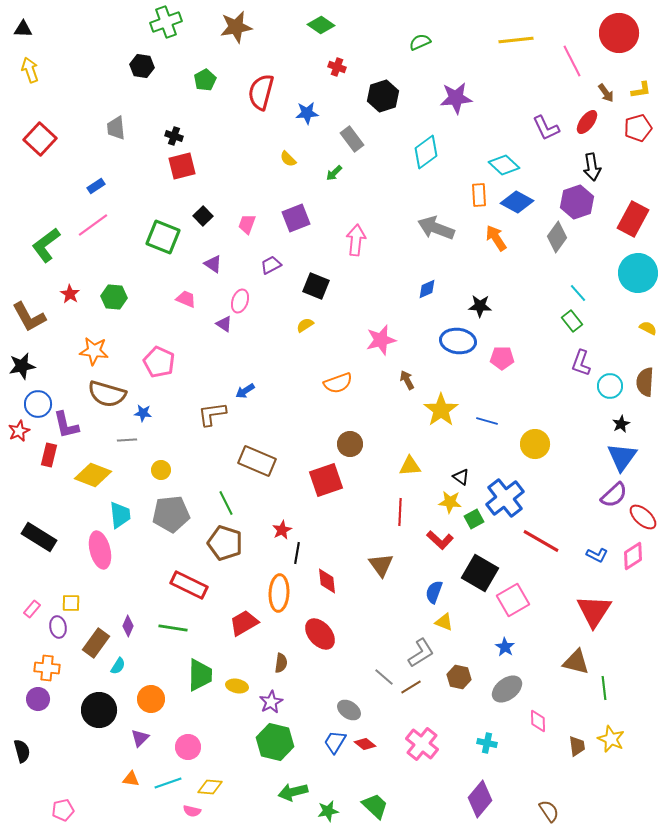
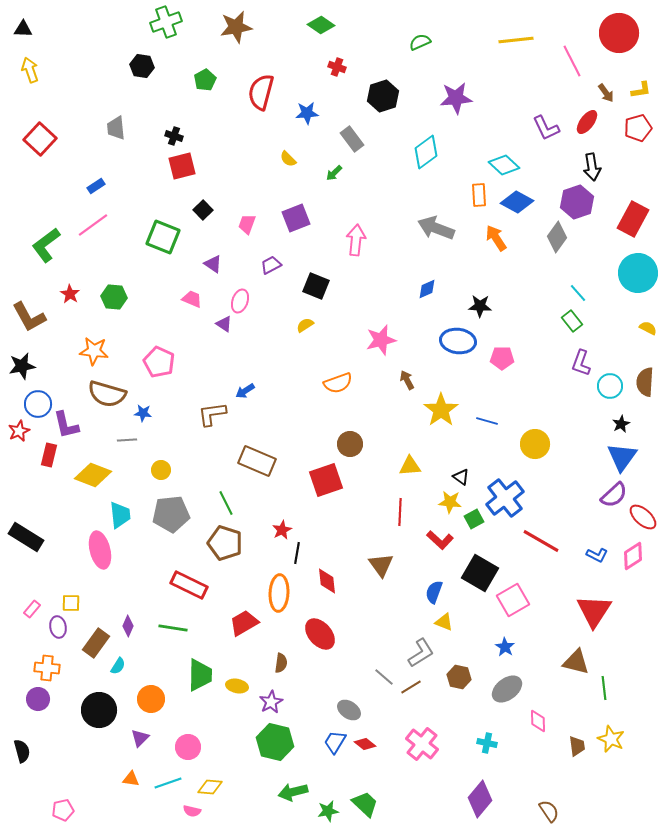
black square at (203, 216): moved 6 px up
pink trapezoid at (186, 299): moved 6 px right
black rectangle at (39, 537): moved 13 px left
green trapezoid at (375, 806): moved 10 px left, 2 px up
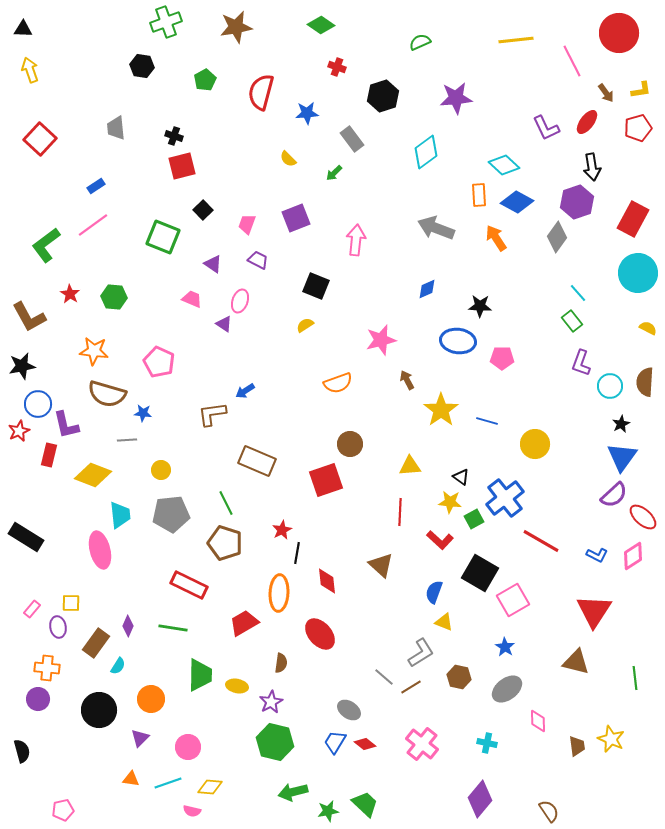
purple trapezoid at (271, 265): moved 13 px left, 5 px up; rotated 55 degrees clockwise
brown triangle at (381, 565): rotated 12 degrees counterclockwise
green line at (604, 688): moved 31 px right, 10 px up
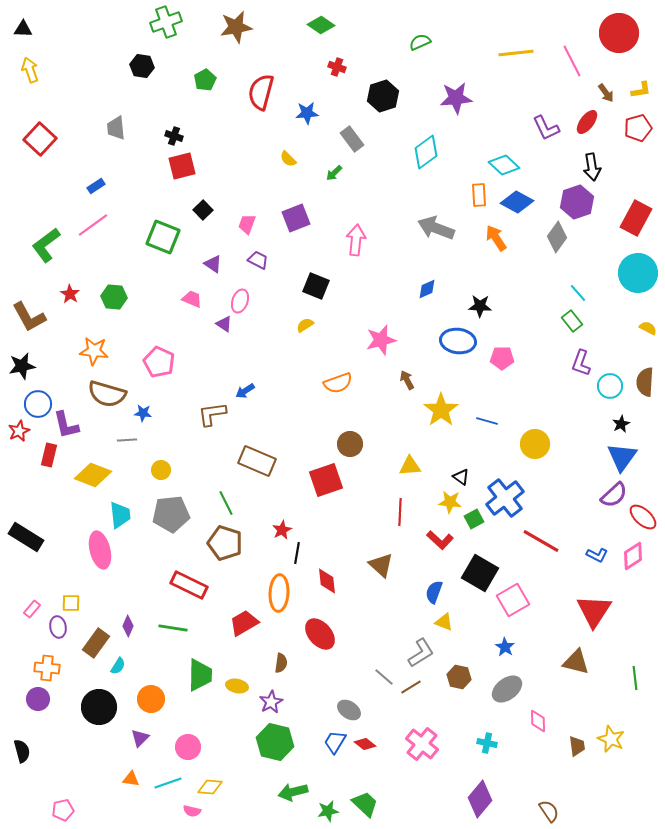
yellow line at (516, 40): moved 13 px down
red rectangle at (633, 219): moved 3 px right, 1 px up
black circle at (99, 710): moved 3 px up
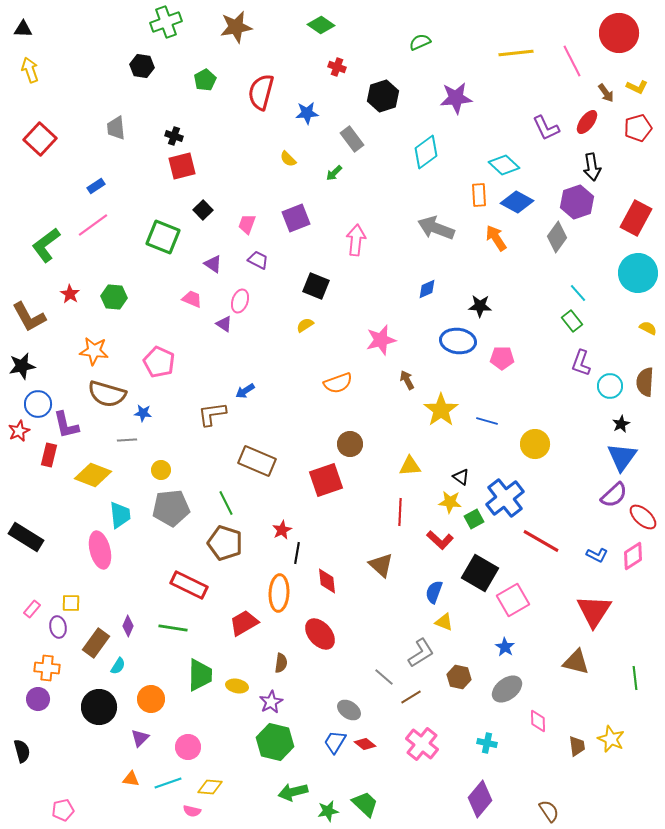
yellow L-shape at (641, 90): moved 4 px left, 3 px up; rotated 35 degrees clockwise
gray pentagon at (171, 514): moved 6 px up
brown line at (411, 687): moved 10 px down
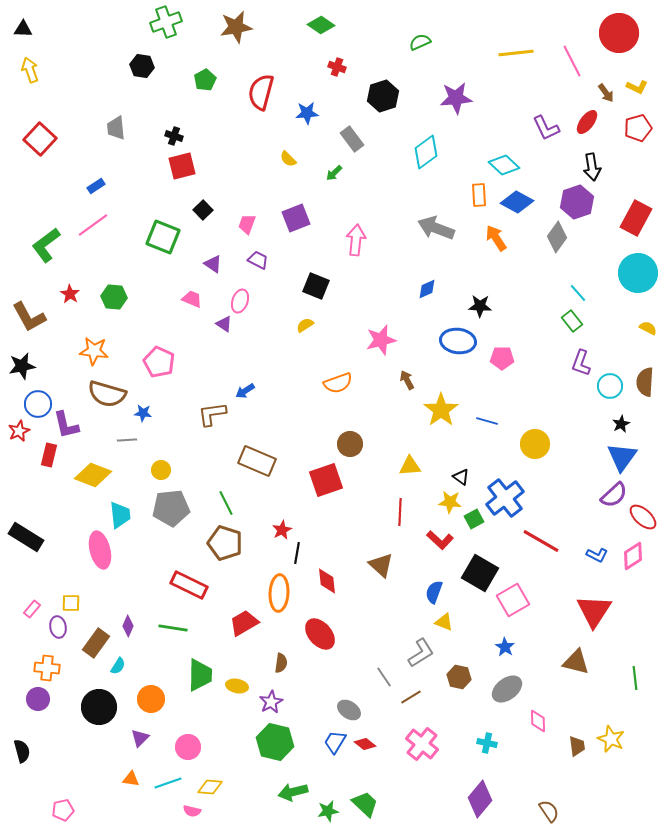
gray line at (384, 677): rotated 15 degrees clockwise
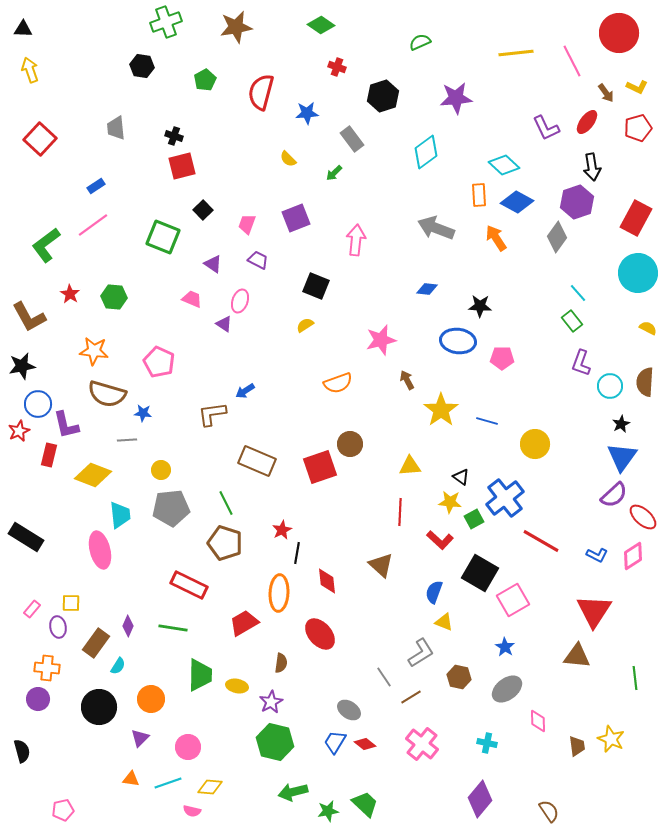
blue diamond at (427, 289): rotated 30 degrees clockwise
red square at (326, 480): moved 6 px left, 13 px up
brown triangle at (576, 662): moved 1 px right, 6 px up; rotated 8 degrees counterclockwise
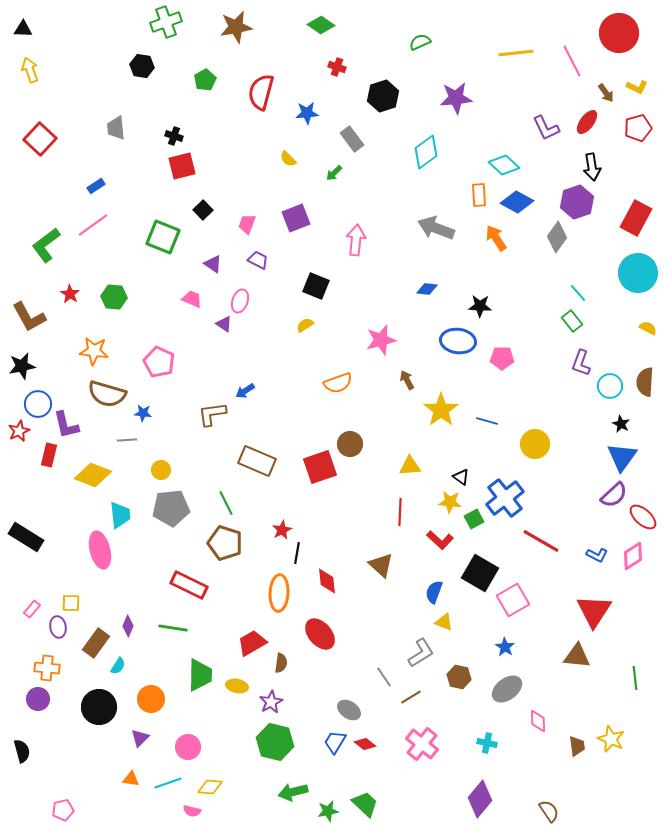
black star at (621, 424): rotated 18 degrees counterclockwise
red trapezoid at (244, 623): moved 8 px right, 20 px down
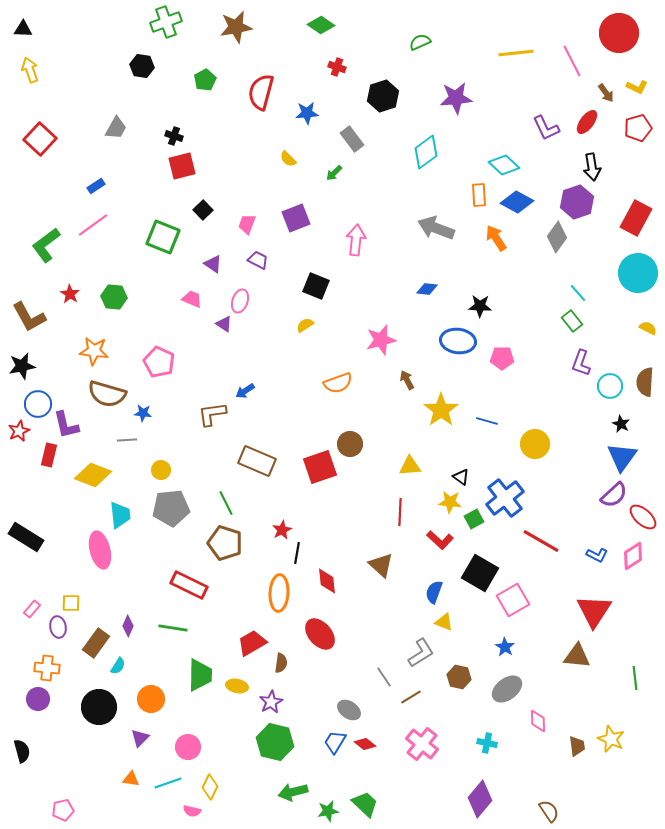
gray trapezoid at (116, 128): rotated 145 degrees counterclockwise
yellow diamond at (210, 787): rotated 70 degrees counterclockwise
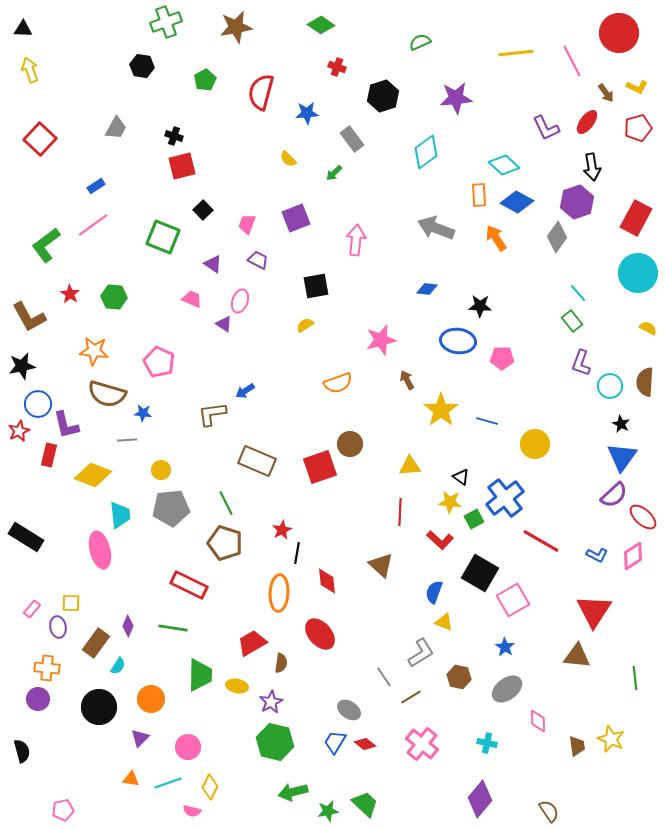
black square at (316, 286): rotated 32 degrees counterclockwise
